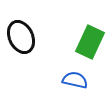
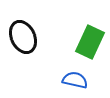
black ellipse: moved 2 px right
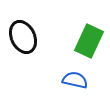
green rectangle: moved 1 px left, 1 px up
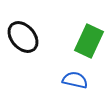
black ellipse: rotated 16 degrees counterclockwise
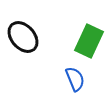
blue semicircle: moved 1 px up; rotated 55 degrees clockwise
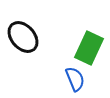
green rectangle: moved 7 px down
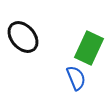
blue semicircle: moved 1 px right, 1 px up
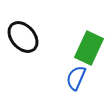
blue semicircle: rotated 135 degrees counterclockwise
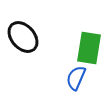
green rectangle: rotated 16 degrees counterclockwise
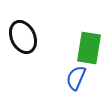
black ellipse: rotated 16 degrees clockwise
